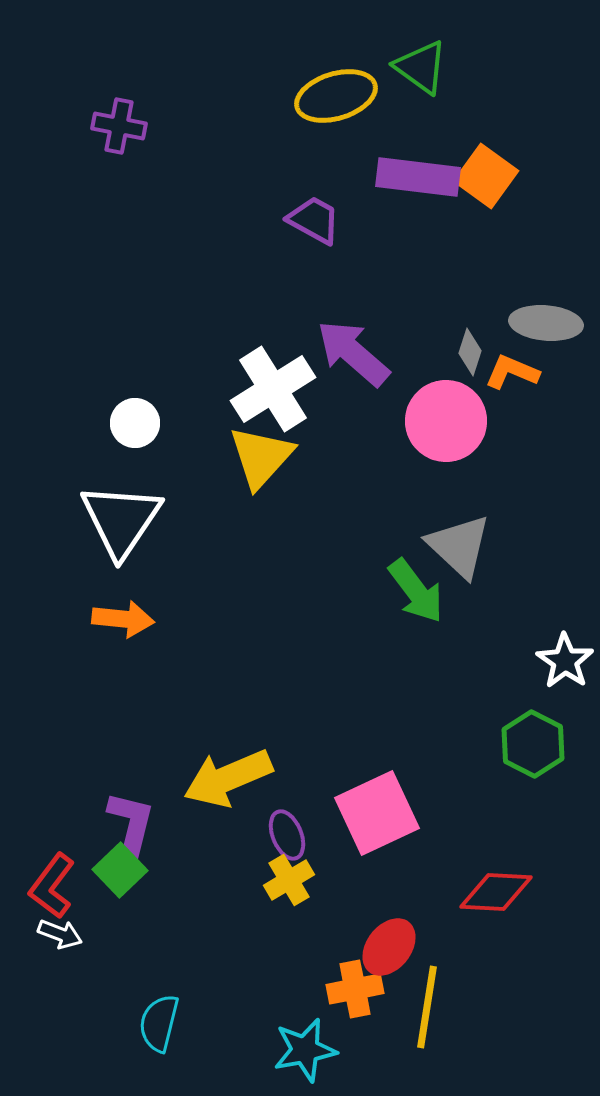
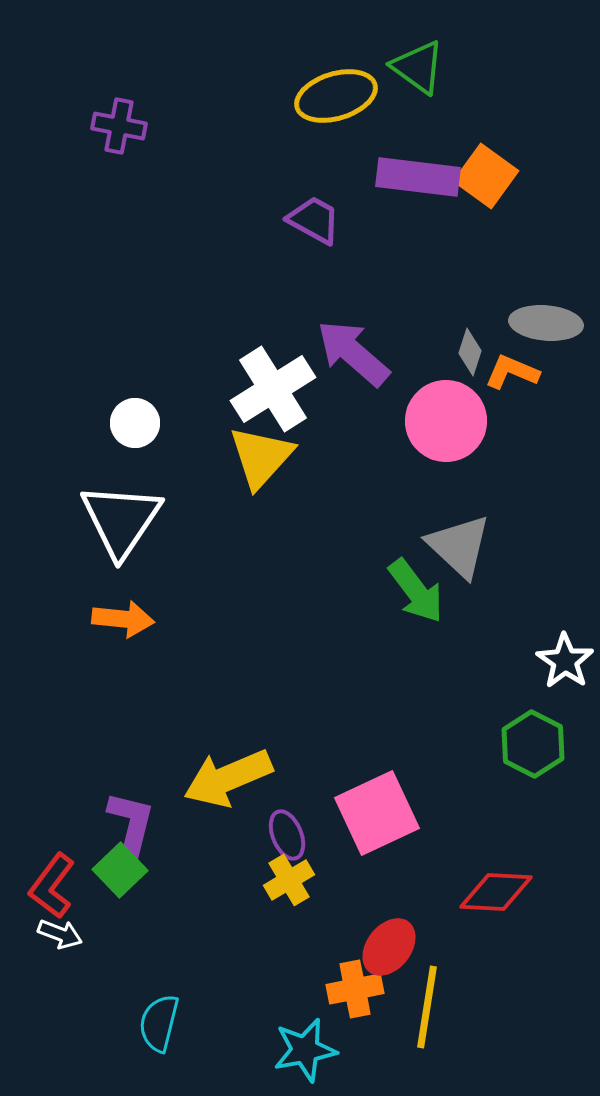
green triangle: moved 3 px left
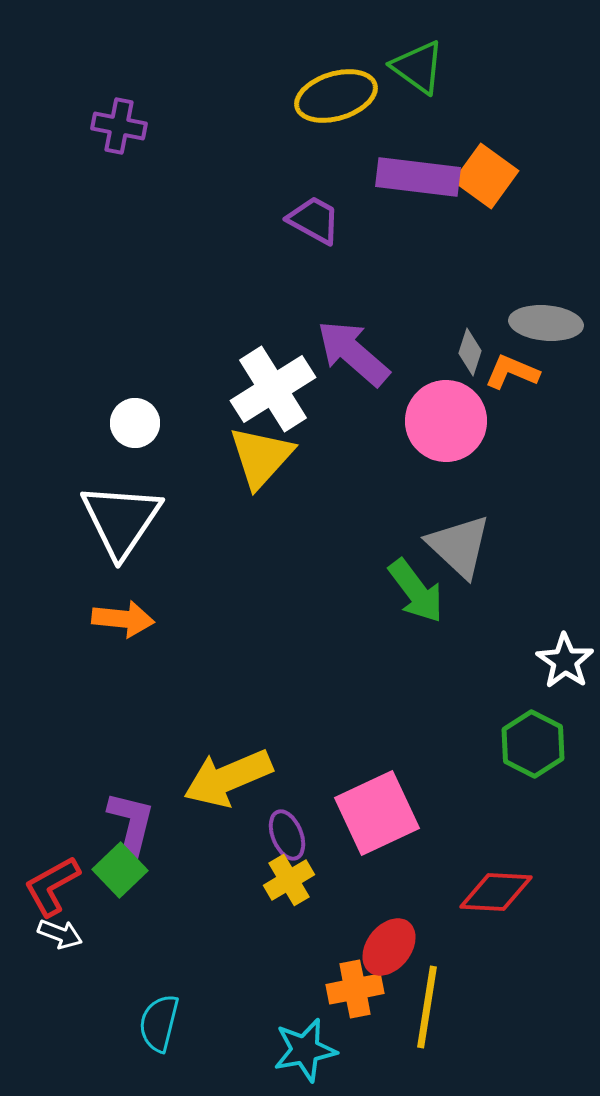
red L-shape: rotated 24 degrees clockwise
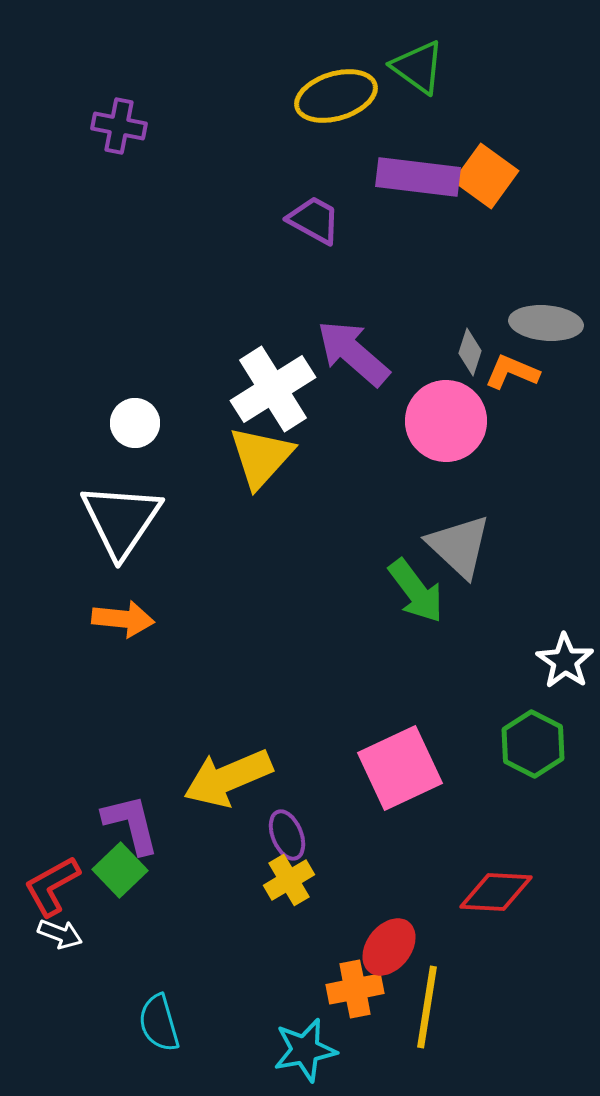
pink square: moved 23 px right, 45 px up
purple L-shape: rotated 28 degrees counterclockwise
cyan semicircle: rotated 30 degrees counterclockwise
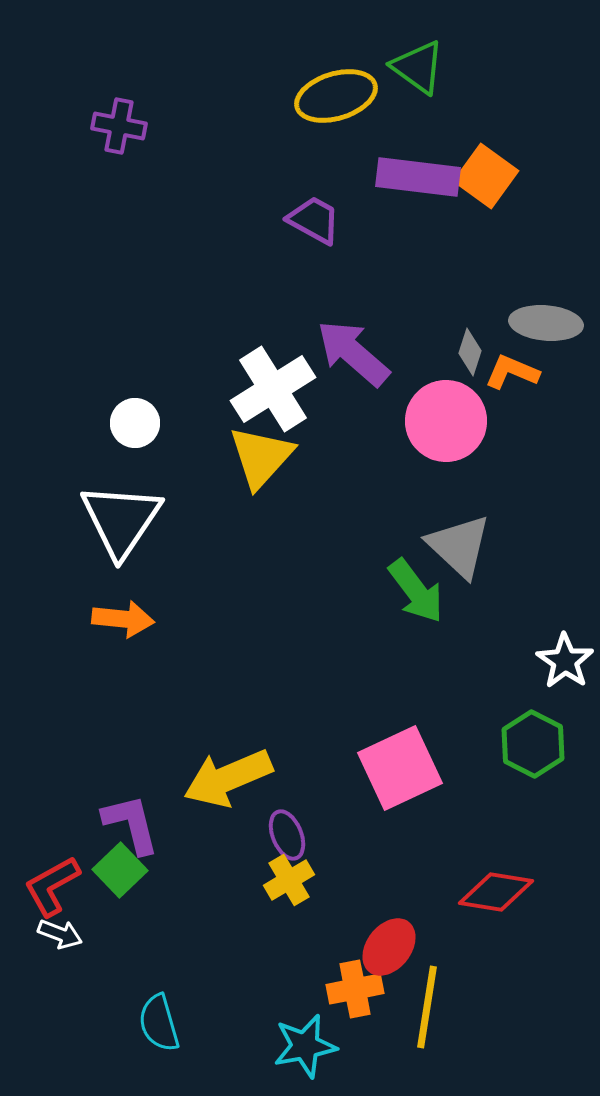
red diamond: rotated 6 degrees clockwise
cyan star: moved 4 px up
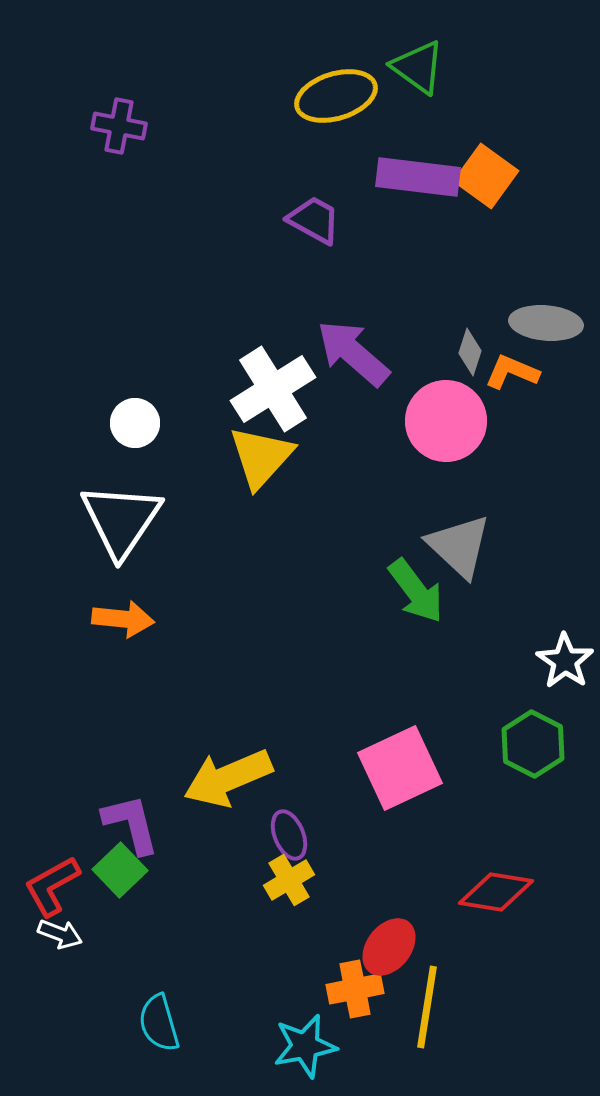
purple ellipse: moved 2 px right
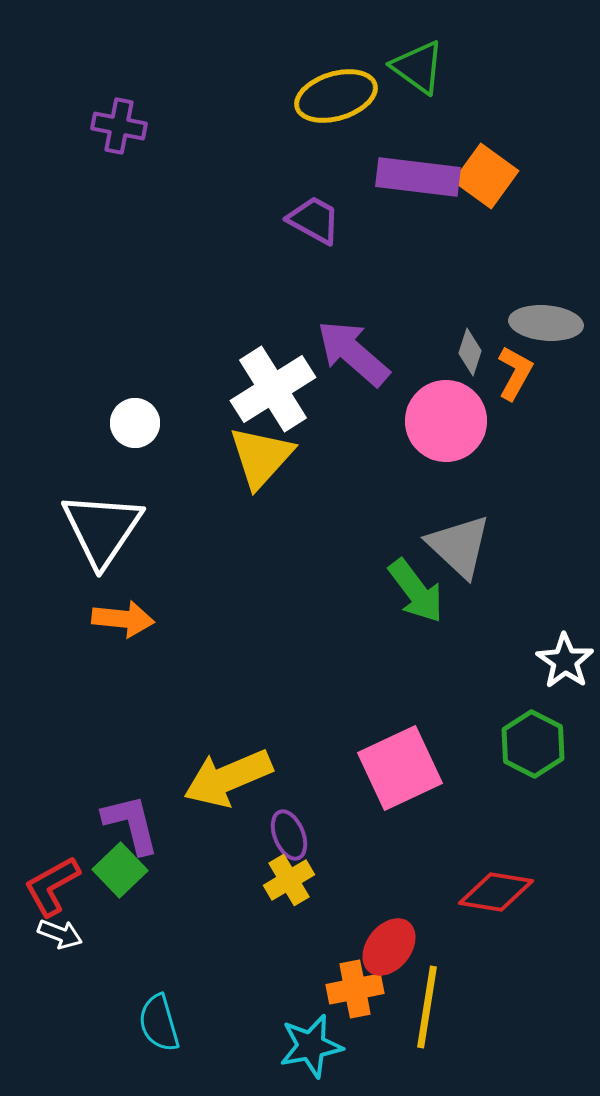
orange L-shape: moved 3 px right, 1 px down; rotated 96 degrees clockwise
white triangle: moved 19 px left, 9 px down
cyan star: moved 6 px right
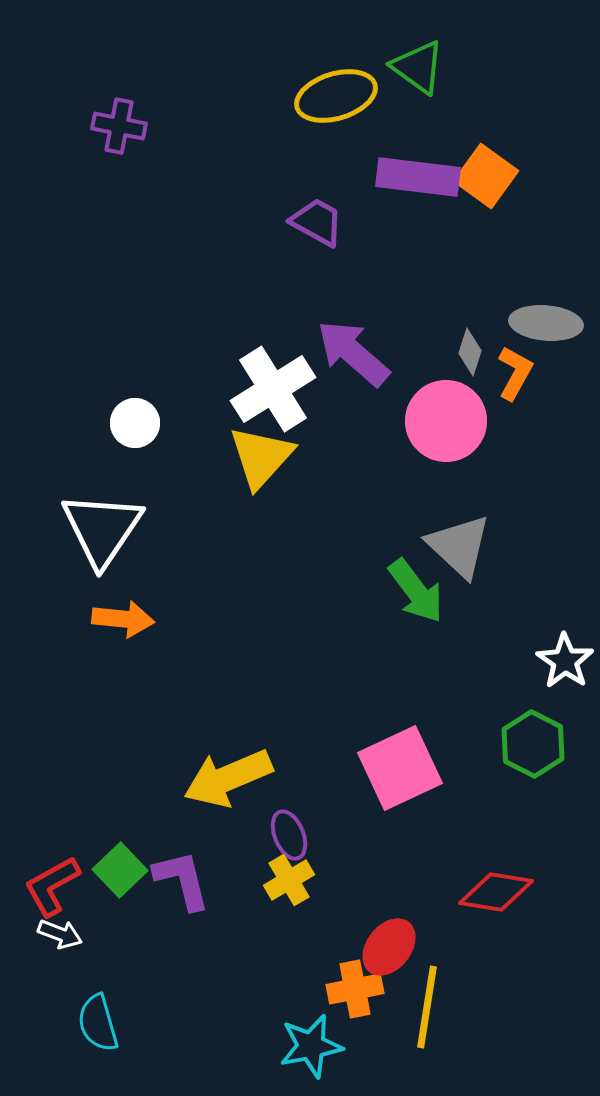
purple trapezoid: moved 3 px right, 2 px down
purple L-shape: moved 51 px right, 56 px down
cyan semicircle: moved 61 px left
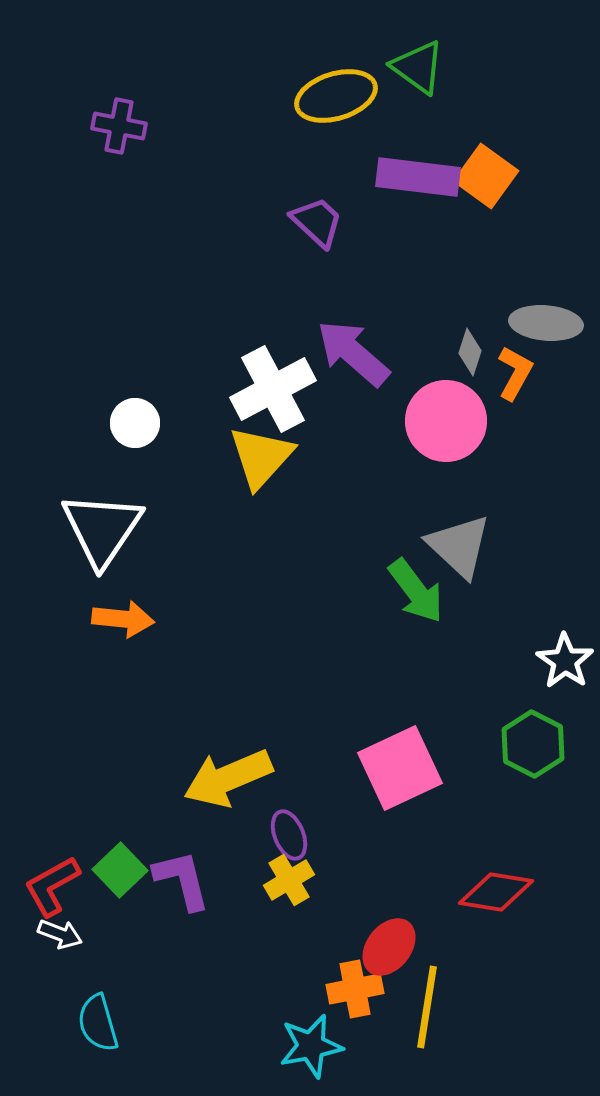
purple trapezoid: rotated 14 degrees clockwise
white cross: rotated 4 degrees clockwise
